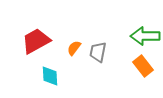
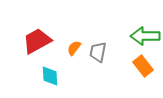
red trapezoid: moved 1 px right
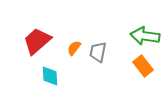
green arrow: rotated 8 degrees clockwise
red trapezoid: rotated 12 degrees counterclockwise
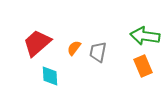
red trapezoid: moved 2 px down
orange rectangle: rotated 15 degrees clockwise
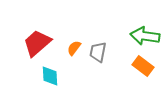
orange rectangle: rotated 30 degrees counterclockwise
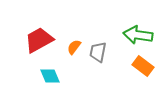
green arrow: moved 7 px left, 1 px up
red trapezoid: moved 2 px right, 3 px up; rotated 12 degrees clockwise
orange semicircle: moved 1 px up
cyan diamond: rotated 20 degrees counterclockwise
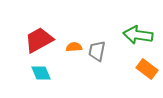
orange semicircle: rotated 49 degrees clockwise
gray trapezoid: moved 1 px left, 1 px up
orange rectangle: moved 4 px right, 3 px down
cyan diamond: moved 9 px left, 3 px up
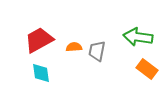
green arrow: moved 2 px down
cyan diamond: rotated 15 degrees clockwise
